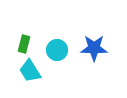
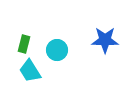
blue star: moved 11 px right, 8 px up
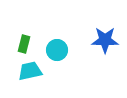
cyan trapezoid: rotated 110 degrees clockwise
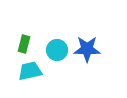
blue star: moved 18 px left, 9 px down
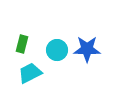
green rectangle: moved 2 px left
cyan trapezoid: moved 2 px down; rotated 15 degrees counterclockwise
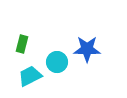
cyan circle: moved 12 px down
cyan trapezoid: moved 3 px down
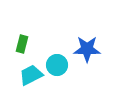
cyan circle: moved 3 px down
cyan trapezoid: moved 1 px right, 1 px up
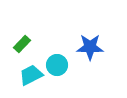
green rectangle: rotated 30 degrees clockwise
blue star: moved 3 px right, 2 px up
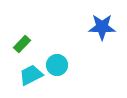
blue star: moved 12 px right, 20 px up
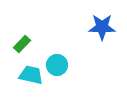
cyan trapezoid: rotated 40 degrees clockwise
